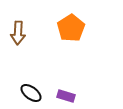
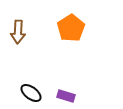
brown arrow: moved 1 px up
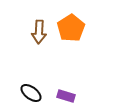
brown arrow: moved 21 px right
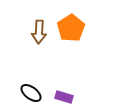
purple rectangle: moved 2 px left, 1 px down
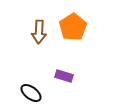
orange pentagon: moved 2 px right, 1 px up
purple rectangle: moved 21 px up
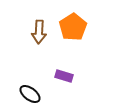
black ellipse: moved 1 px left, 1 px down
